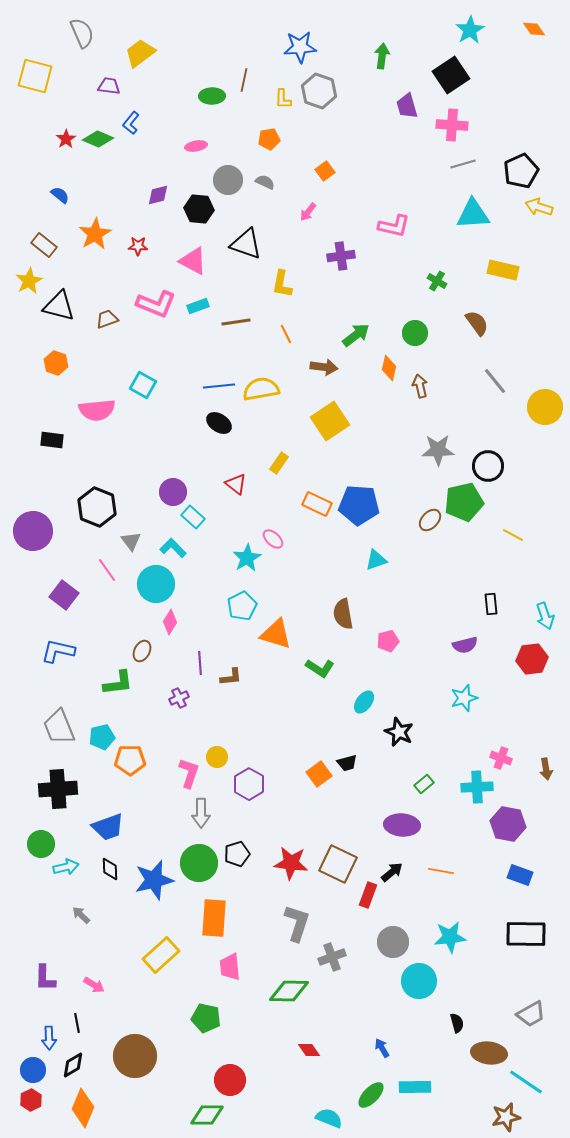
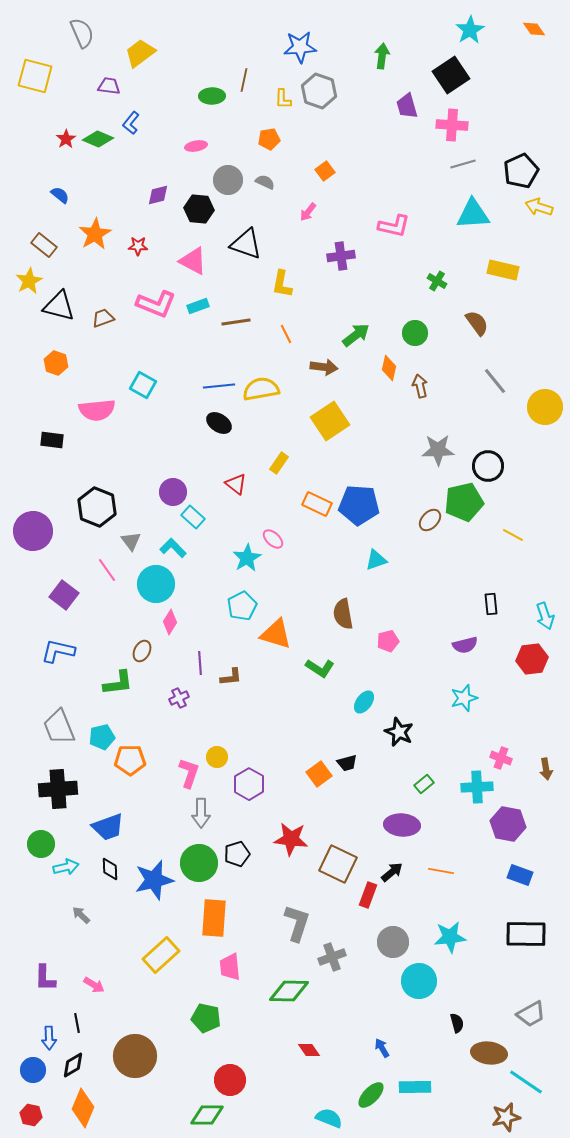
brown trapezoid at (107, 319): moved 4 px left, 1 px up
red star at (291, 863): moved 24 px up
red hexagon at (31, 1100): moved 15 px down; rotated 20 degrees counterclockwise
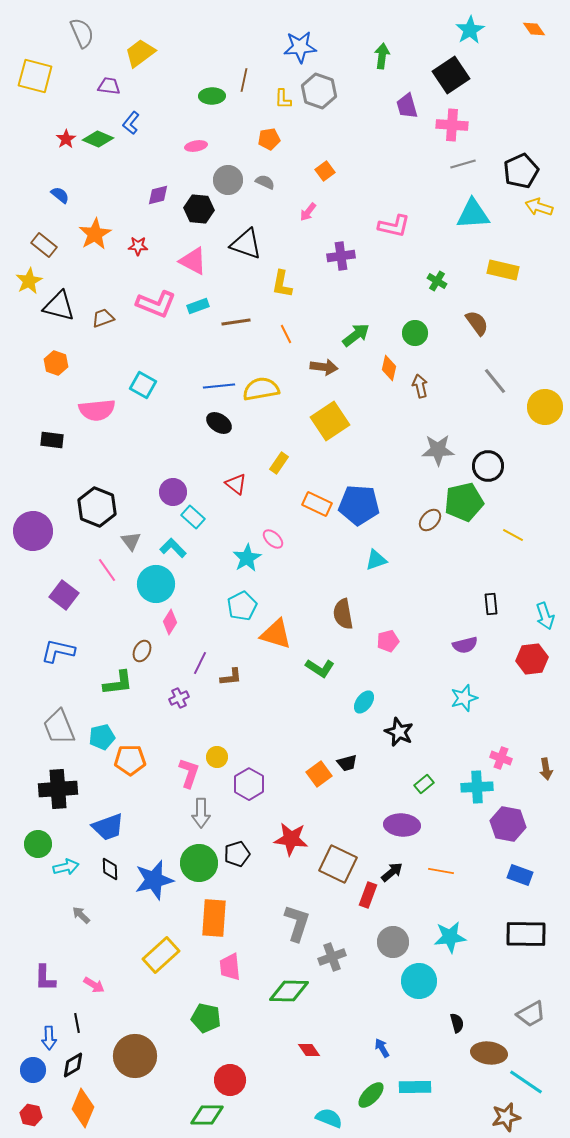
purple line at (200, 663): rotated 30 degrees clockwise
green circle at (41, 844): moved 3 px left
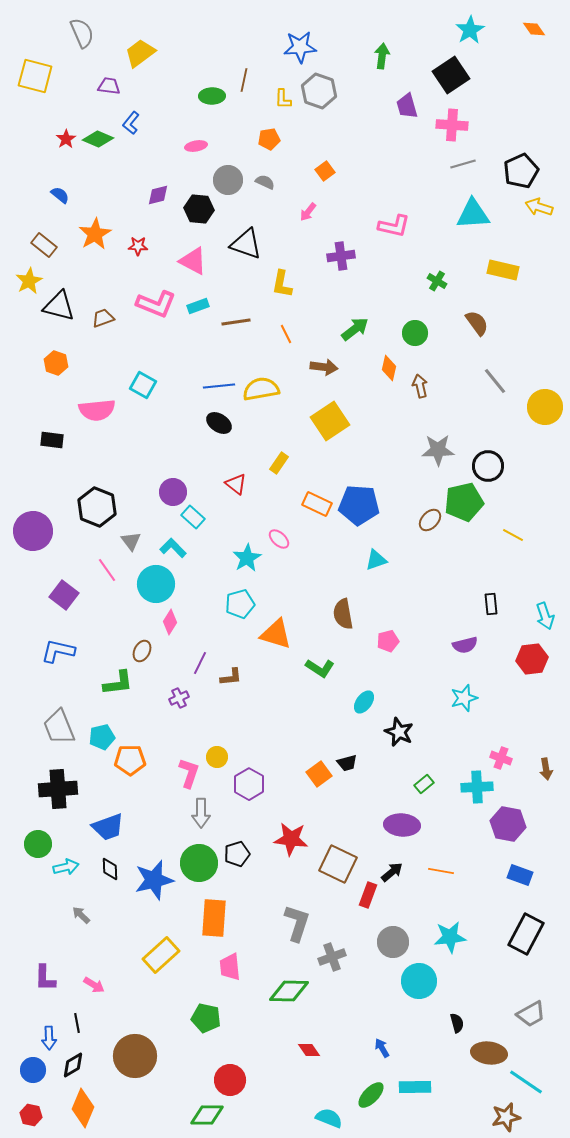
green arrow at (356, 335): moved 1 px left, 6 px up
pink ellipse at (273, 539): moved 6 px right
cyan pentagon at (242, 606): moved 2 px left, 2 px up; rotated 12 degrees clockwise
black rectangle at (526, 934): rotated 63 degrees counterclockwise
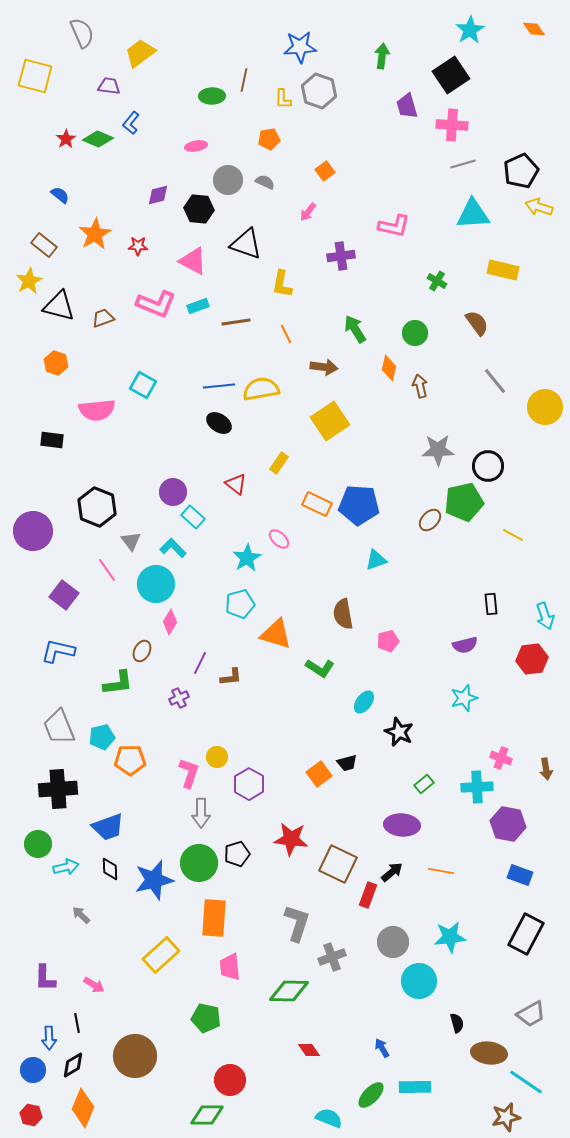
green arrow at (355, 329): rotated 84 degrees counterclockwise
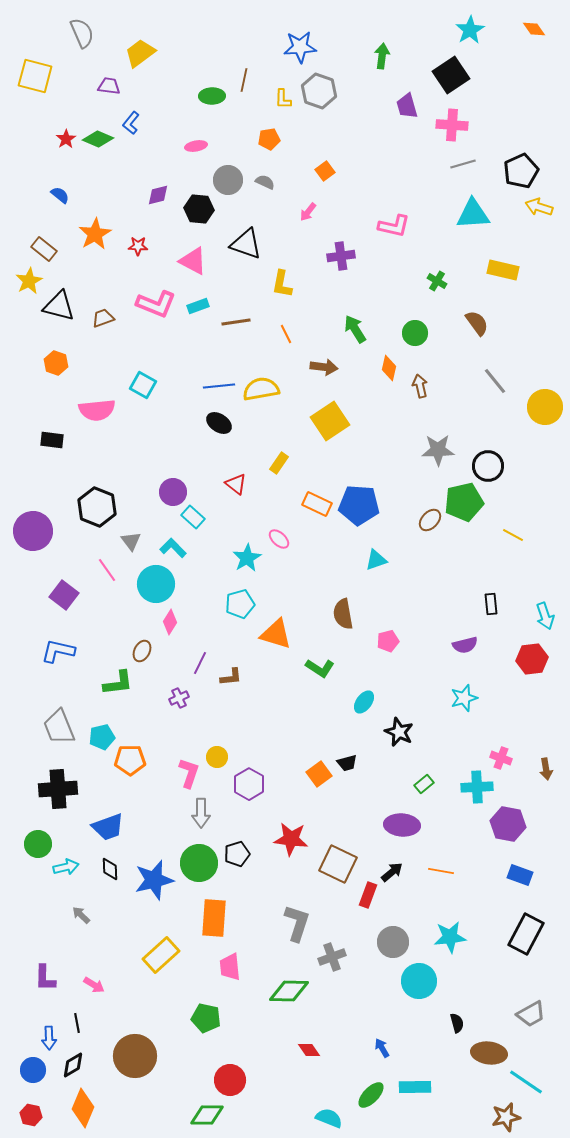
brown rectangle at (44, 245): moved 4 px down
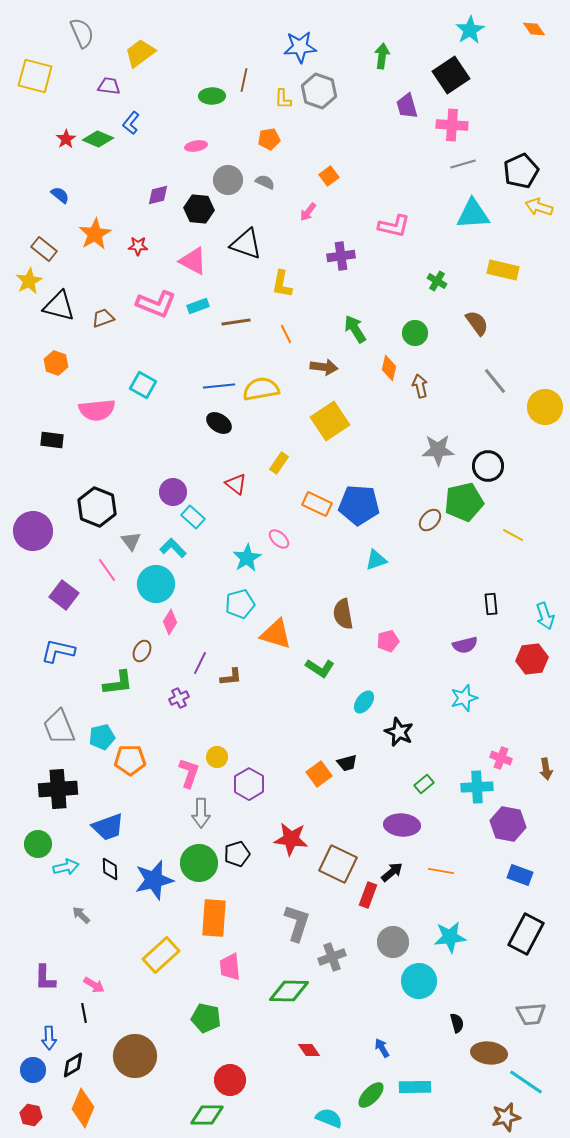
orange square at (325, 171): moved 4 px right, 5 px down
gray trapezoid at (531, 1014): rotated 24 degrees clockwise
black line at (77, 1023): moved 7 px right, 10 px up
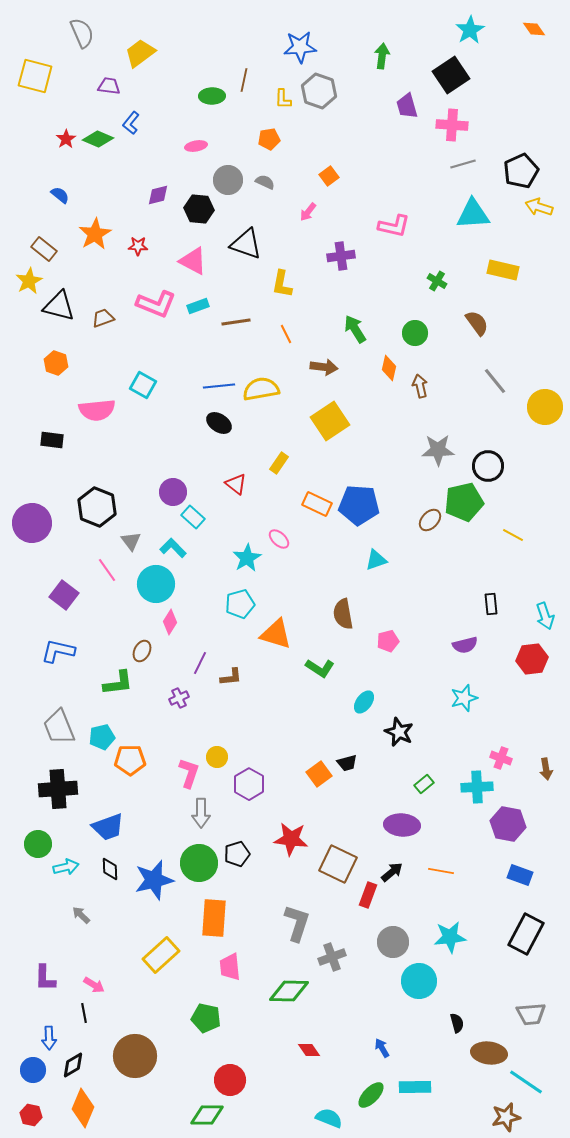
purple circle at (33, 531): moved 1 px left, 8 px up
